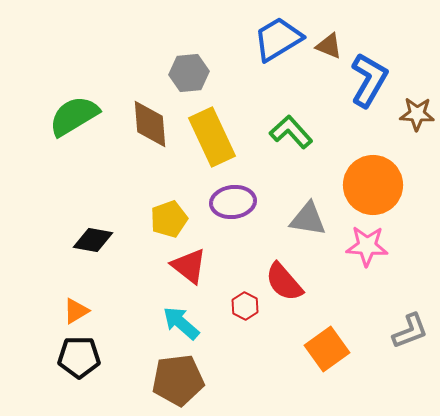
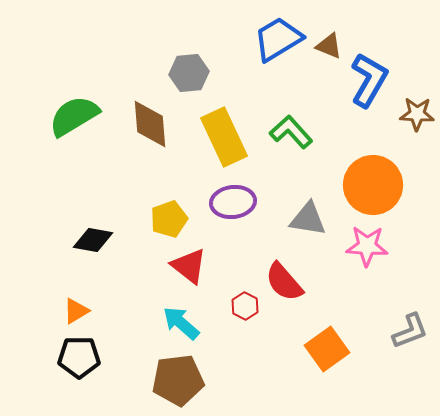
yellow rectangle: moved 12 px right
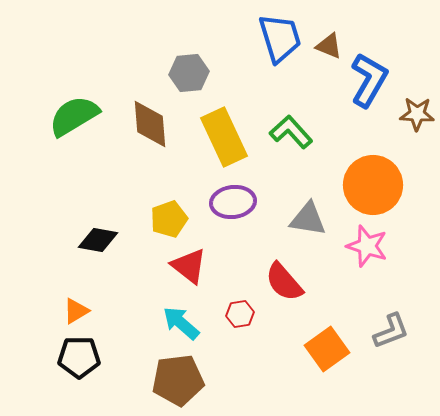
blue trapezoid: moved 2 px right, 1 px up; rotated 104 degrees clockwise
black diamond: moved 5 px right
pink star: rotated 15 degrees clockwise
red hexagon: moved 5 px left, 8 px down; rotated 24 degrees clockwise
gray L-shape: moved 19 px left
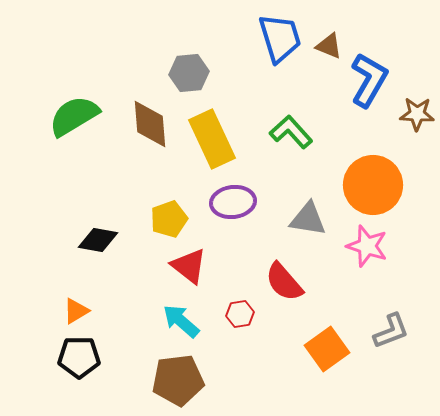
yellow rectangle: moved 12 px left, 2 px down
cyan arrow: moved 2 px up
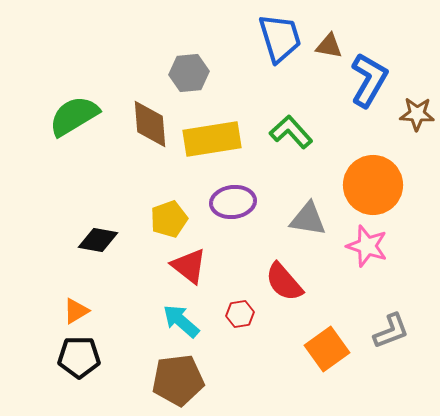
brown triangle: rotated 12 degrees counterclockwise
yellow rectangle: rotated 74 degrees counterclockwise
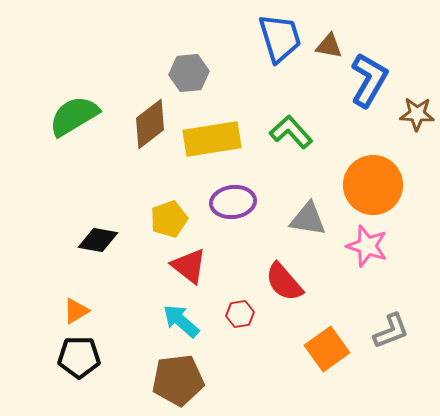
brown diamond: rotated 57 degrees clockwise
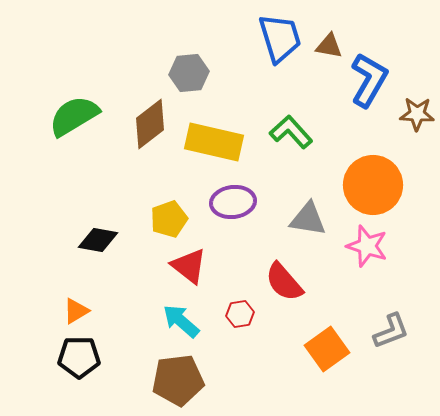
yellow rectangle: moved 2 px right, 3 px down; rotated 22 degrees clockwise
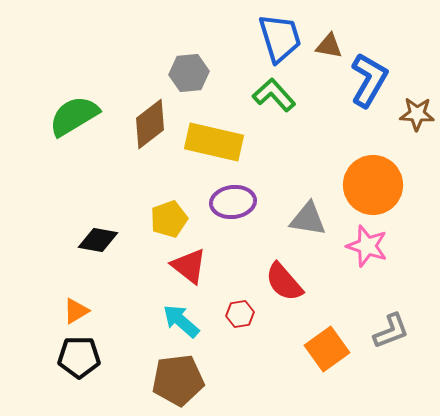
green L-shape: moved 17 px left, 37 px up
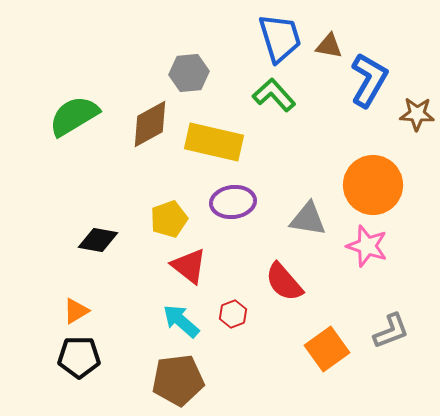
brown diamond: rotated 9 degrees clockwise
red hexagon: moved 7 px left; rotated 12 degrees counterclockwise
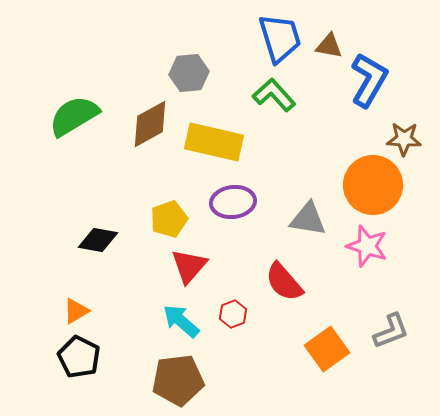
brown star: moved 13 px left, 25 px down
red triangle: rotated 33 degrees clockwise
black pentagon: rotated 27 degrees clockwise
